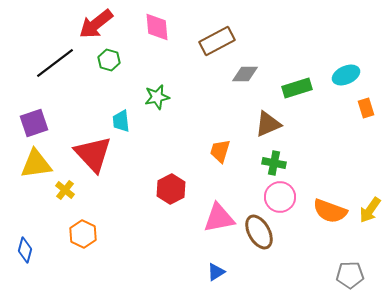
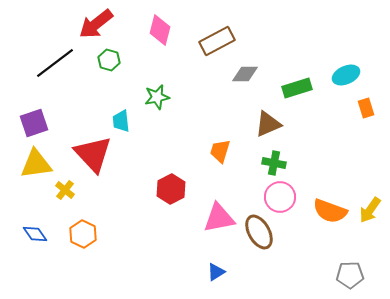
pink diamond: moved 3 px right, 3 px down; rotated 20 degrees clockwise
blue diamond: moved 10 px right, 16 px up; rotated 50 degrees counterclockwise
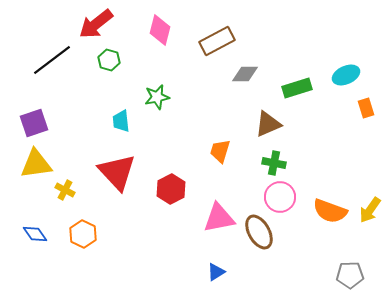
black line: moved 3 px left, 3 px up
red triangle: moved 24 px right, 18 px down
yellow cross: rotated 12 degrees counterclockwise
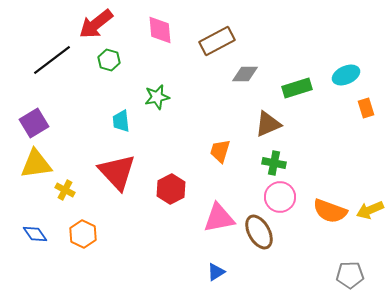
pink diamond: rotated 20 degrees counterclockwise
purple square: rotated 12 degrees counterclockwise
yellow arrow: rotated 32 degrees clockwise
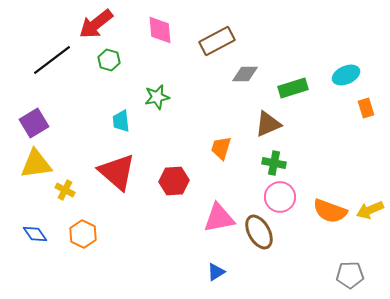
green rectangle: moved 4 px left
orange trapezoid: moved 1 px right, 3 px up
red triangle: rotated 6 degrees counterclockwise
red hexagon: moved 3 px right, 8 px up; rotated 24 degrees clockwise
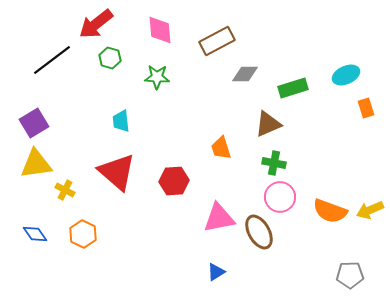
green hexagon: moved 1 px right, 2 px up
green star: moved 20 px up; rotated 15 degrees clockwise
orange trapezoid: rotated 35 degrees counterclockwise
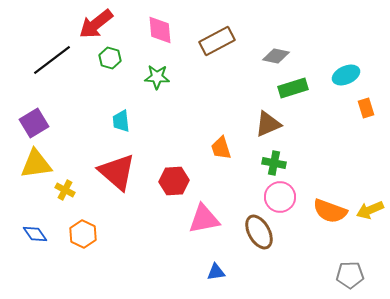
gray diamond: moved 31 px right, 18 px up; rotated 12 degrees clockwise
pink triangle: moved 15 px left, 1 px down
blue triangle: rotated 24 degrees clockwise
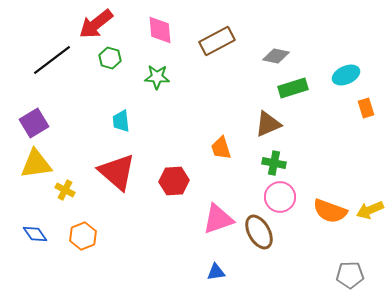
pink triangle: moved 14 px right; rotated 8 degrees counterclockwise
orange hexagon: moved 2 px down; rotated 12 degrees clockwise
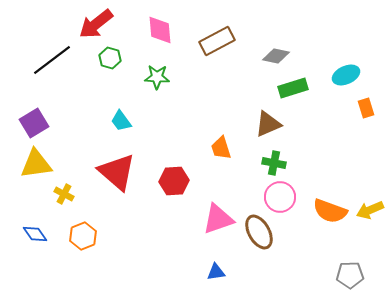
cyan trapezoid: rotated 30 degrees counterclockwise
yellow cross: moved 1 px left, 4 px down
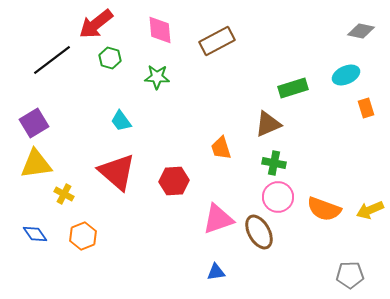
gray diamond: moved 85 px right, 25 px up
pink circle: moved 2 px left
orange semicircle: moved 6 px left, 2 px up
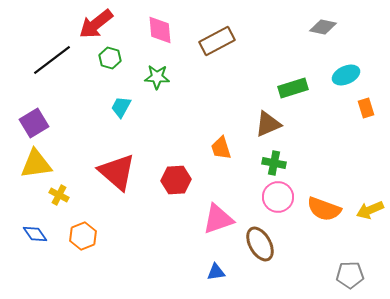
gray diamond: moved 38 px left, 4 px up
cyan trapezoid: moved 14 px up; rotated 65 degrees clockwise
red hexagon: moved 2 px right, 1 px up
yellow cross: moved 5 px left, 1 px down
brown ellipse: moved 1 px right, 12 px down
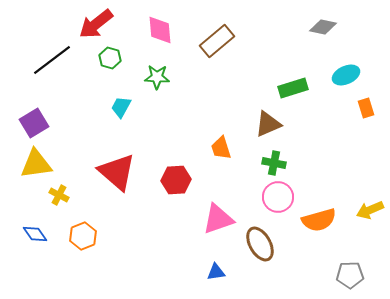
brown rectangle: rotated 12 degrees counterclockwise
orange semicircle: moved 5 px left, 11 px down; rotated 36 degrees counterclockwise
